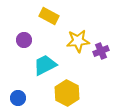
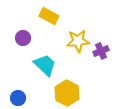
purple circle: moved 1 px left, 2 px up
cyan trapezoid: rotated 70 degrees clockwise
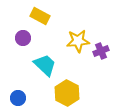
yellow rectangle: moved 9 px left
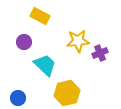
purple circle: moved 1 px right, 4 px down
purple cross: moved 1 px left, 2 px down
yellow hexagon: rotated 20 degrees clockwise
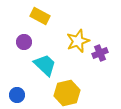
yellow star: rotated 15 degrees counterclockwise
blue circle: moved 1 px left, 3 px up
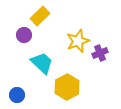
yellow rectangle: rotated 72 degrees counterclockwise
purple circle: moved 7 px up
cyan trapezoid: moved 3 px left, 2 px up
yellow hexagon: moved 6 px up; rotated 15 degrees counterclockwise
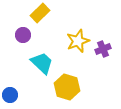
yellow rectangle: moved 3 px up
purple circle: moved 1 px left
purple cross: moved 3 px right, 4 px up
yellow hexagon: rotated 15 degrees counterclockwise
blue circle: moved 7 px left
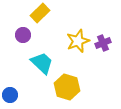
purple cross: moved 6 px up
